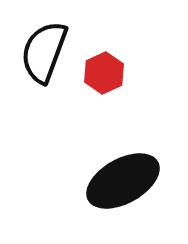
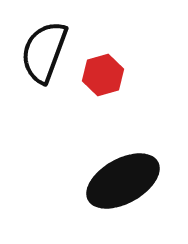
red hexagon: moved 1 px left, 2 px down; rotated 9 degrees clockwise
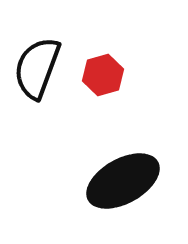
black semicircle: moved 7 px left, 16 px down
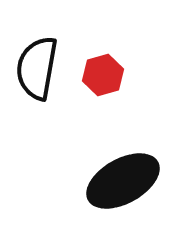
black semicircle: rotated 10 degrees counterclockwise
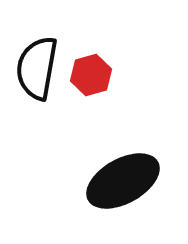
red hexagon: moved 12 px left
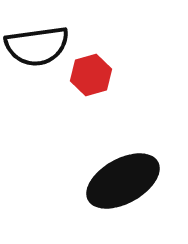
black semicircle: moved 22 px up; rotated 108 degrees counterclockwise
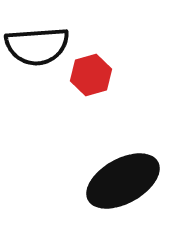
black semicircle: rotated 4 degrees clockwise
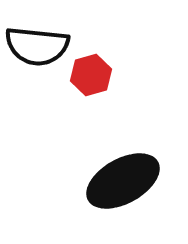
black semicircle: rotated 10 degrees clockwise
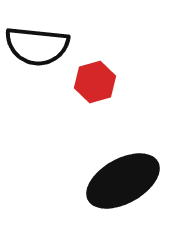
red hexagon: moved 4 px right, 7 px down
